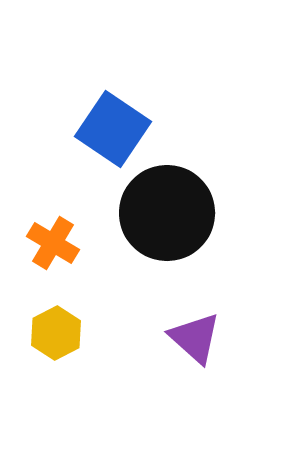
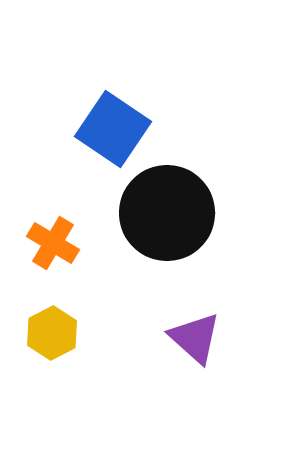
yellow hexagon: moved 4 px left
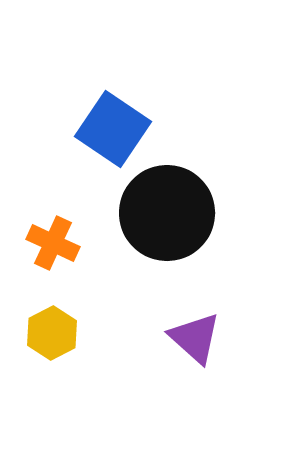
orange cross: rotated 6 degrees counterclockwise
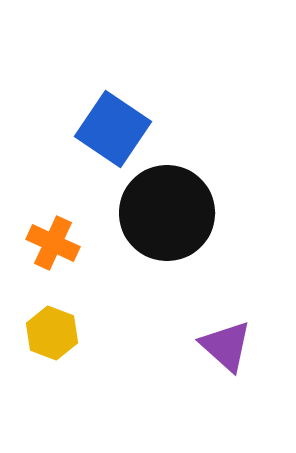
yellow hexagon: rotated 12 degrees counterclockwise
purple triangle: moved 31 px right, 8 px down
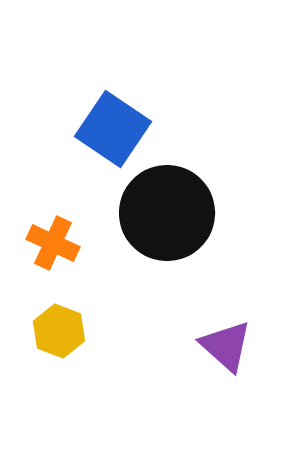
yellow hexagon: moved 7 px right, 2 px up
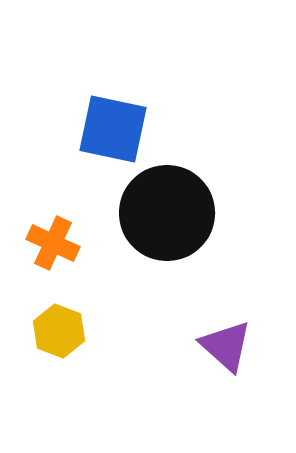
blue square: rotated 22 degrees counterclockwise
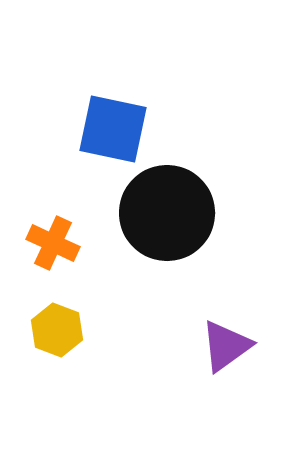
yellow hexagon: moved 2 px left, 1 px up
purple triangle: rotated 42 degrees clockwise
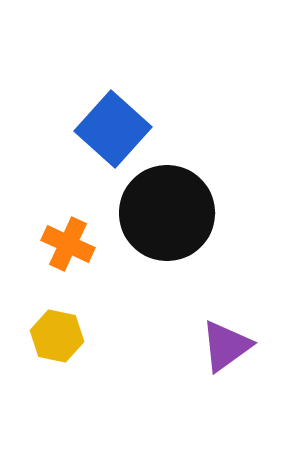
blue square: rotated 30 degrees clockwise
orange cross: moved 15 px right, 1 px down
yellow hexagon: moved 6 px down; rotated 9 degrees counterclockwise
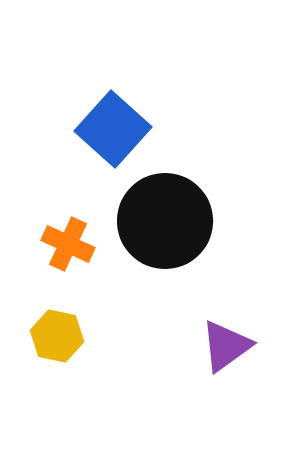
black circle: moved 2 px left, 8 px down
